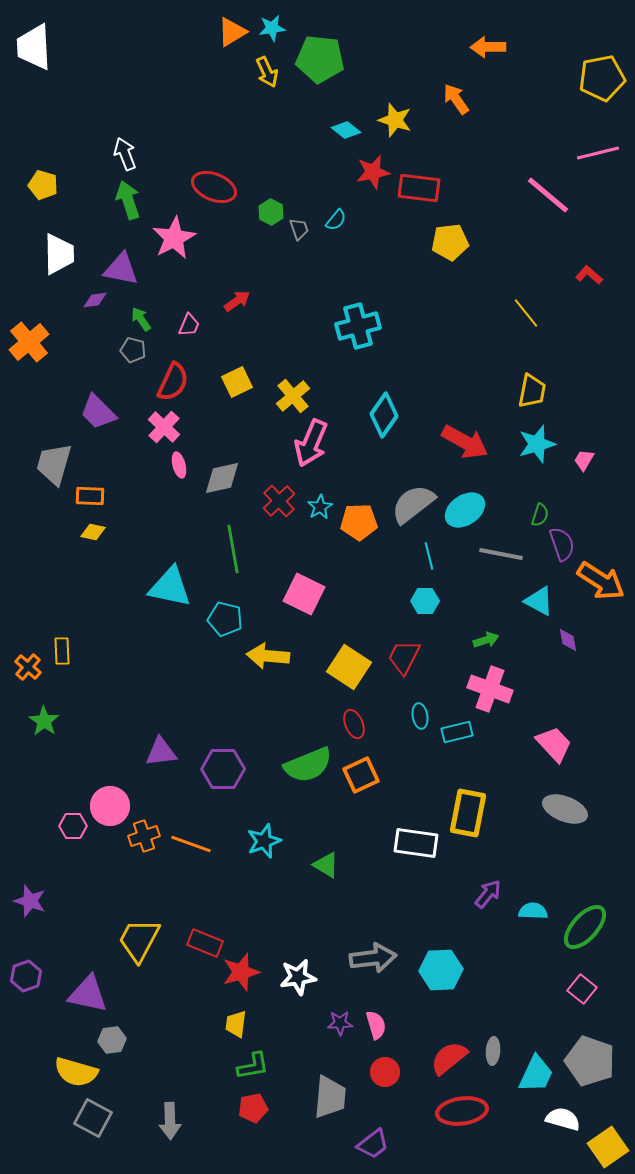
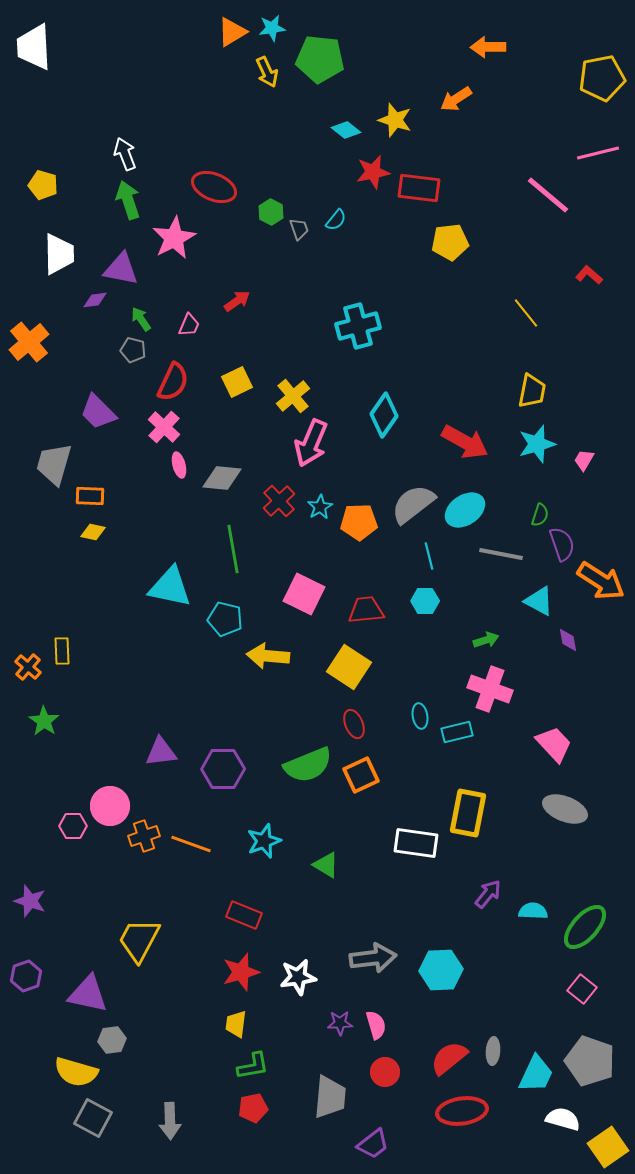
orange arrow at (456, 99): rotated 88 degrees counterclockwise
gray diamond at (222, 478): rotated 18 degrees clockwise
red trapezoid at (404, 657): moved 38 px left, 47 px up; rotated 57 degrees clockwise
red rectangle at (205, 943): moved 39 px right, 28 px up
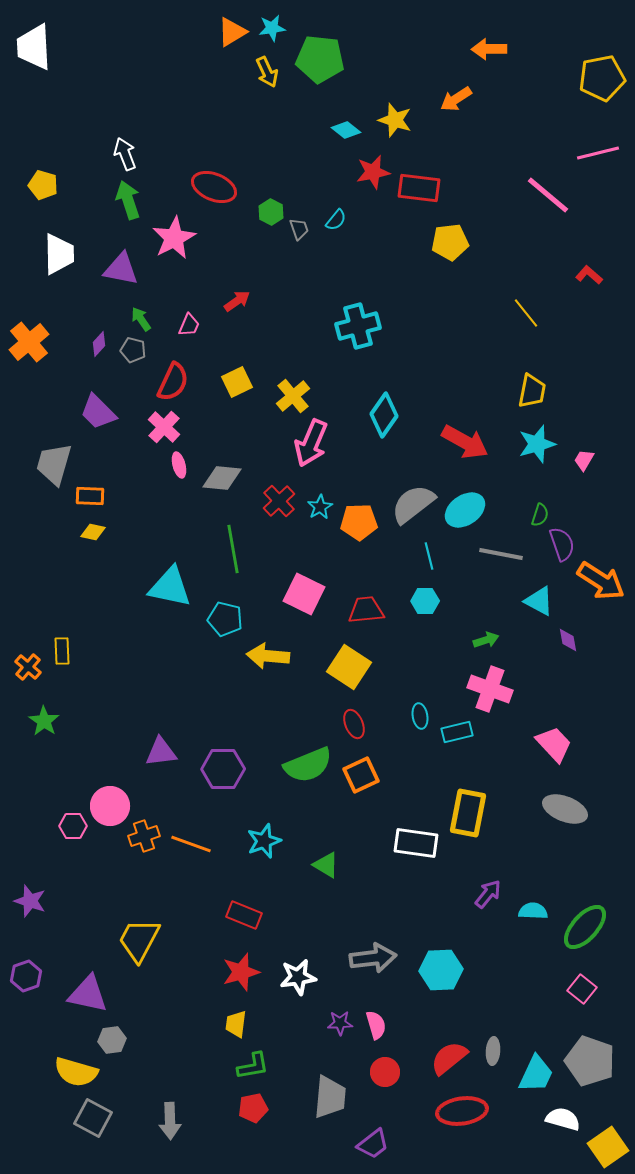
orange arrow at (488, 47): moved 1 px right, 2 px down
purple diamond at (95, 300): moved 4 px right, 44 px down; rotated 40 degrees counterclockwise
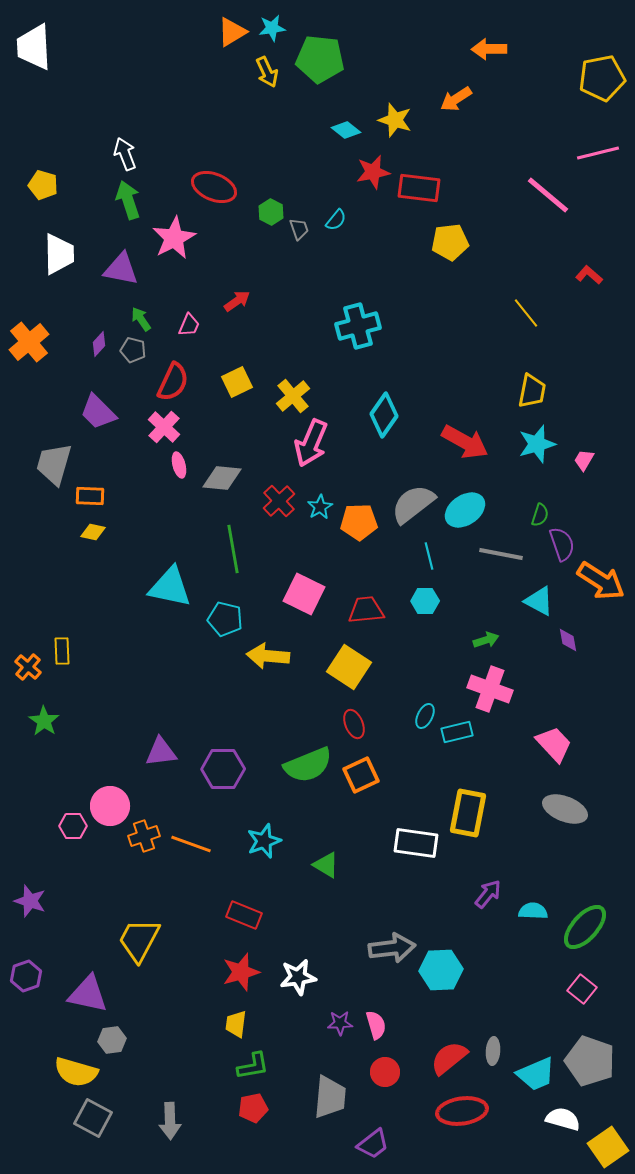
cyan ellipse at (420, 716): moved 5 px right; rotated 35 degrees clockwise
gray arrow at (373, 958): moved 19 px right, 10 px up
cyan trapezoid at (536, 1074): rotated 42 degrees clockwise
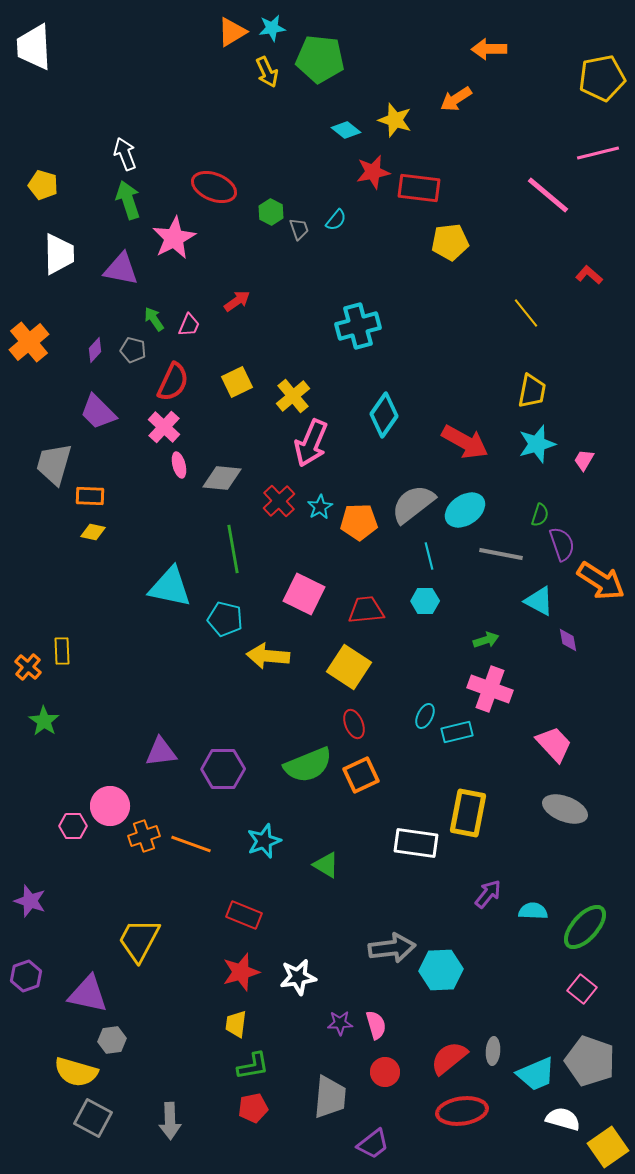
green arrow at (141, 319): moved 13 px right
purple diamond at (99, 344): moved 4 px left, 6 px down
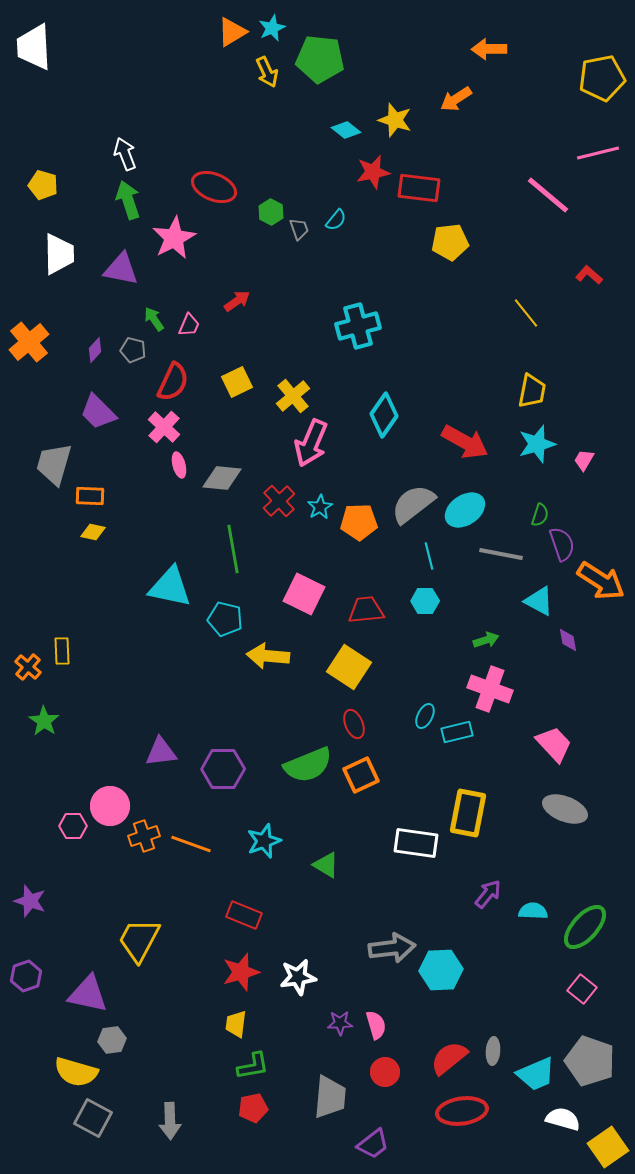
cyan star at (272, 28): rotated 16 degrees counterclockwise
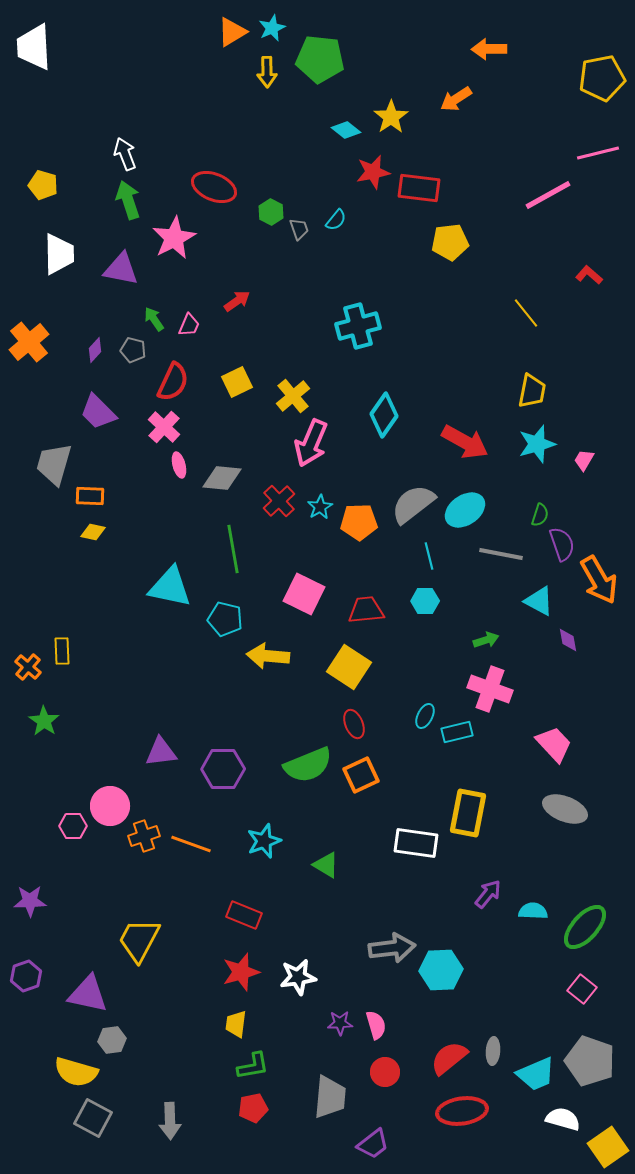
yellow arrow at (267, 72): rotated 24 degrees clockwise
yellow star at (395, 120): moved 4 px left, 3 px up; rotated 20 degrees clockwise
pink line at (548, 195): rotated 69 degrees counterclockwise
orange arrow at (601, 581): moved 2 px left, 1 px up; rotated 27 degrees clockwise
purple star at (30, 901): rotated 20 degrees counterclockwise
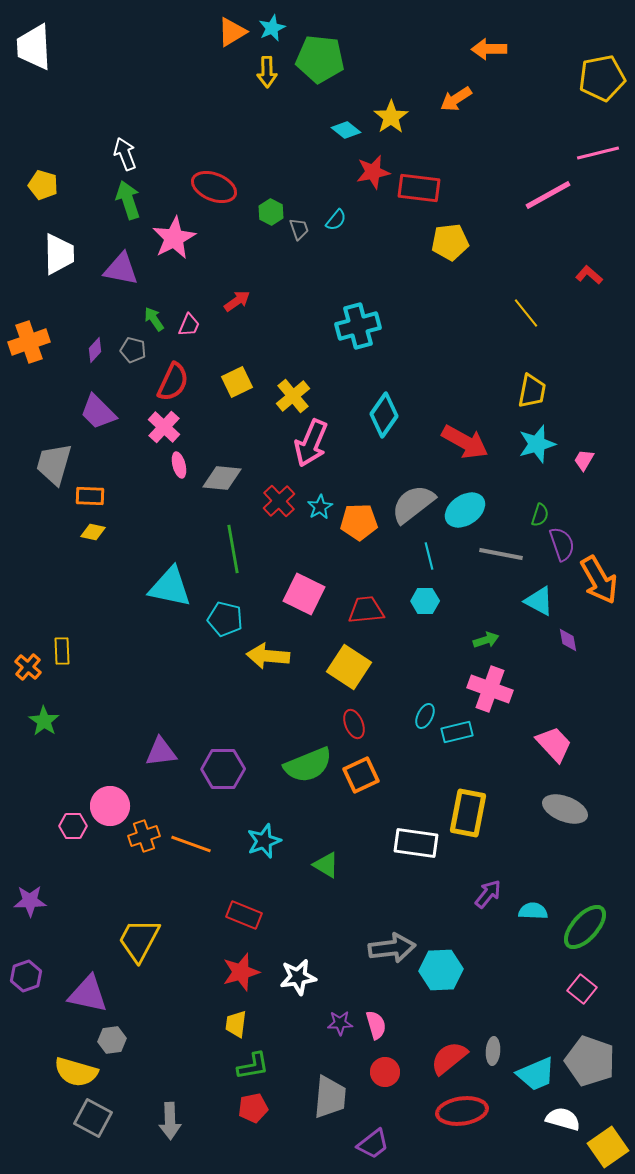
orange cross at (29, 342): rotated 21 degrees clockwise
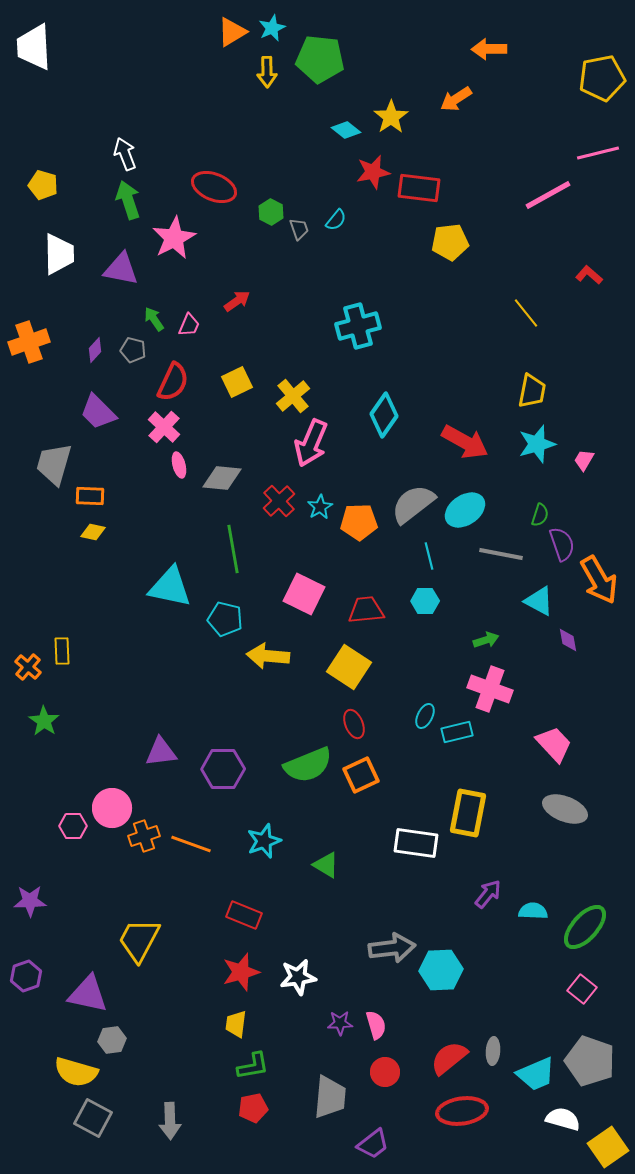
pink circle at (110, 806): moved 2 px right, 2 px down
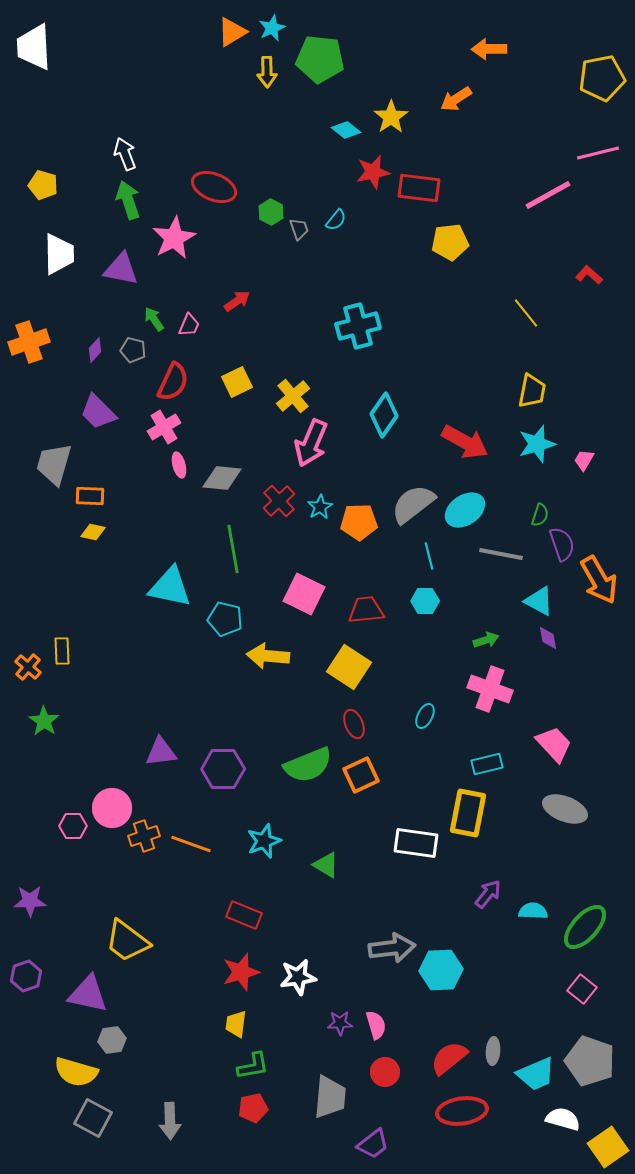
pink cross at (164, 427): rotated 16 degrees clockwise
purple diamond at (568, 640): moved 20 px left, 2 px up
cyan rectangle at (457, 732): moved 30 px right, 32 px down
yellow trapezoid at (139, 940): moved 12 px left, 1 px down; rotated 81 degrees counterclockwise
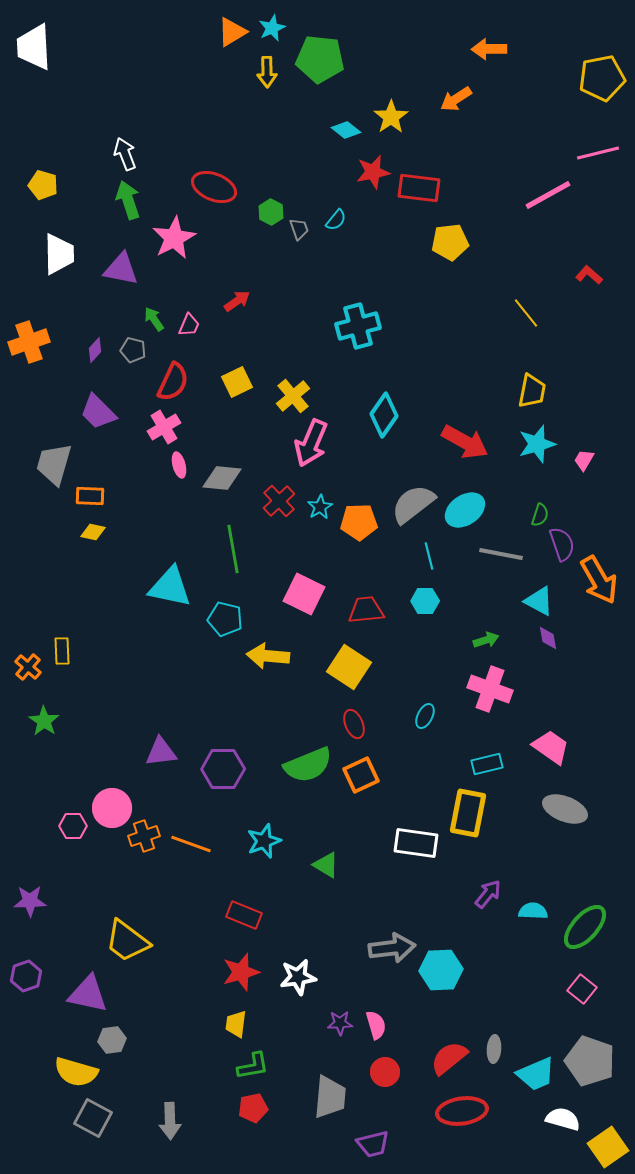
pink trapezoid at (554, 744): moved 3 px left, 3 px down; rotated 12 degrees counterclockwise
gray ellipse at (493, 1051): moved 1 px right, 2 px up
purple trapezoid at (373, 1144): rotated 24 degrees clockwise
